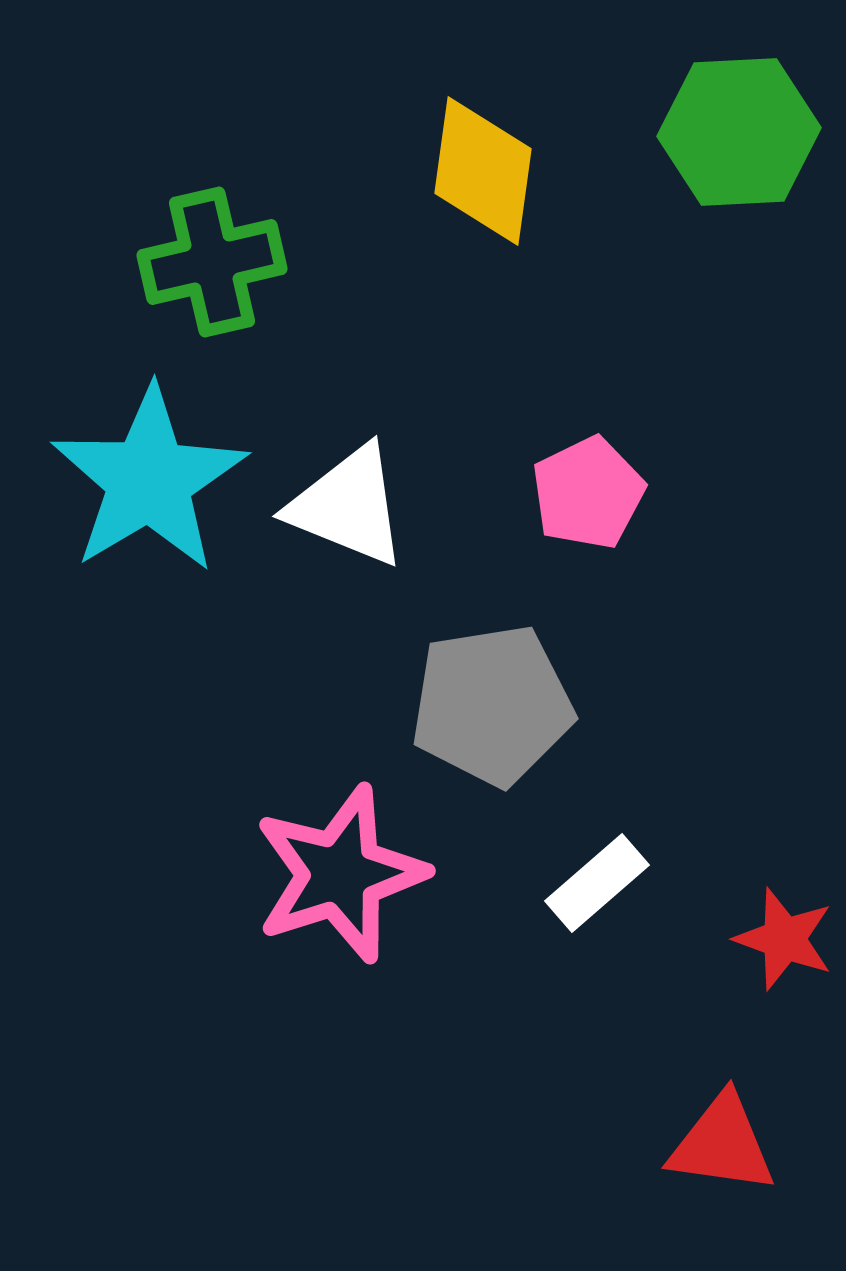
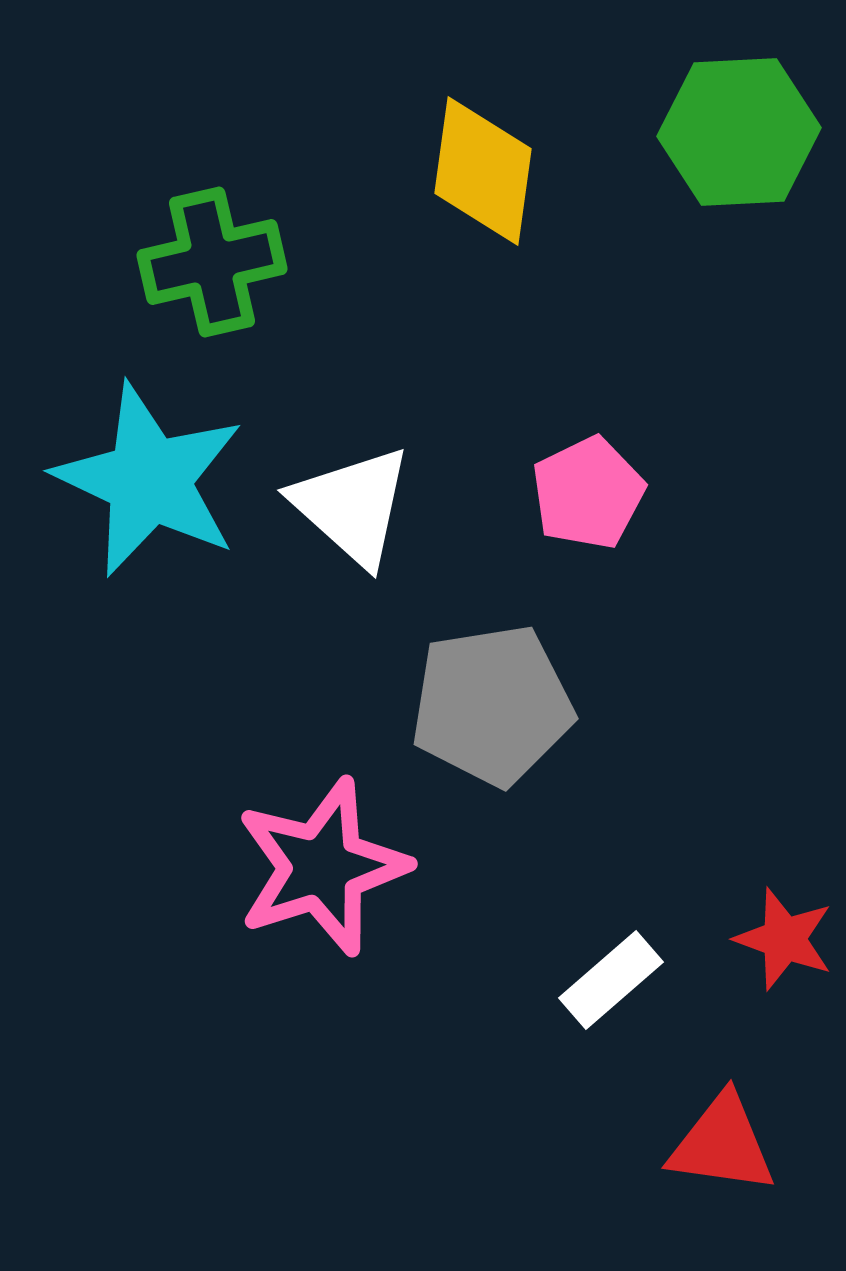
cyan star: rotated 16 degrees counterclockwise
white triangle: moved 4 px right; rotated 20 degrees clockwise
pink star: moved 18 px left, 7 px up
white rectangle: moved 14 px right, 97 px down
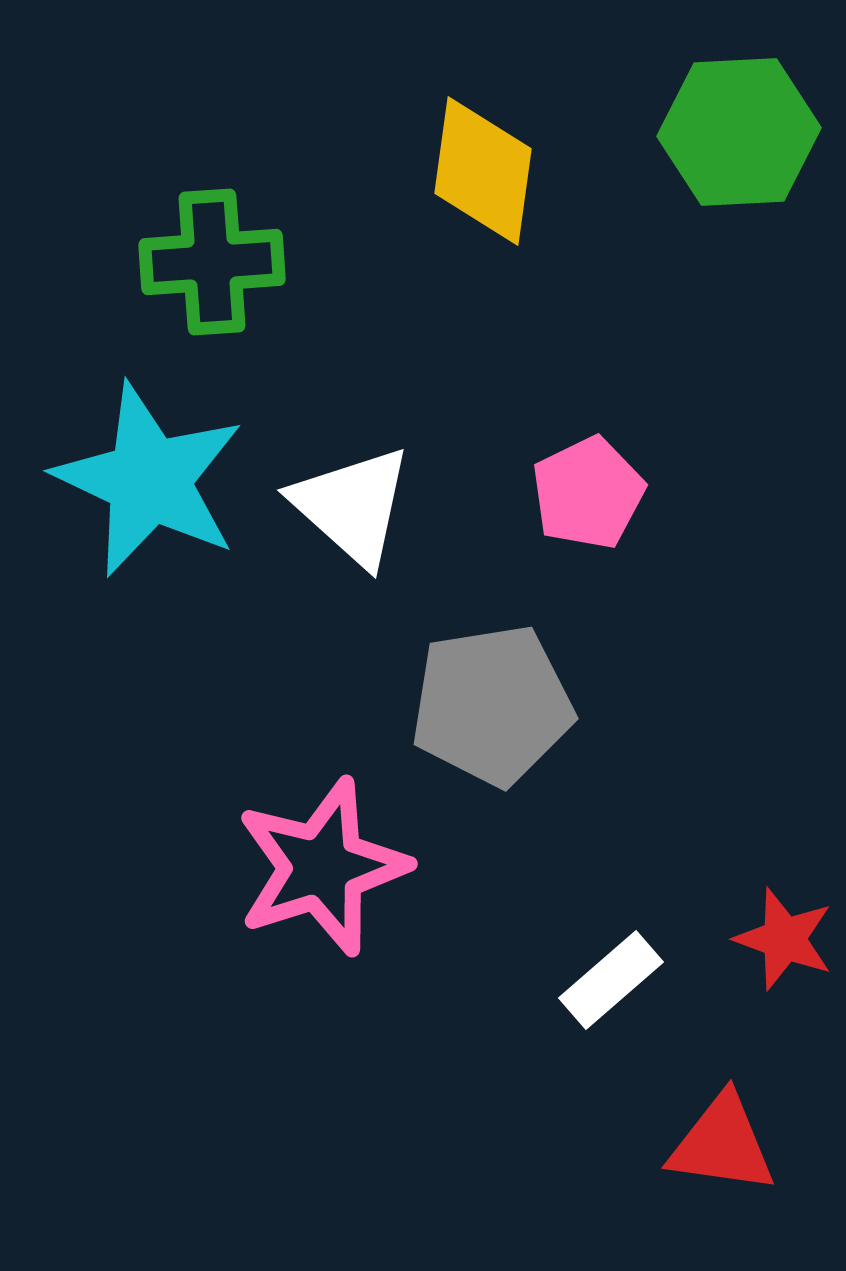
green cross: rotated 9 degrees clockwise
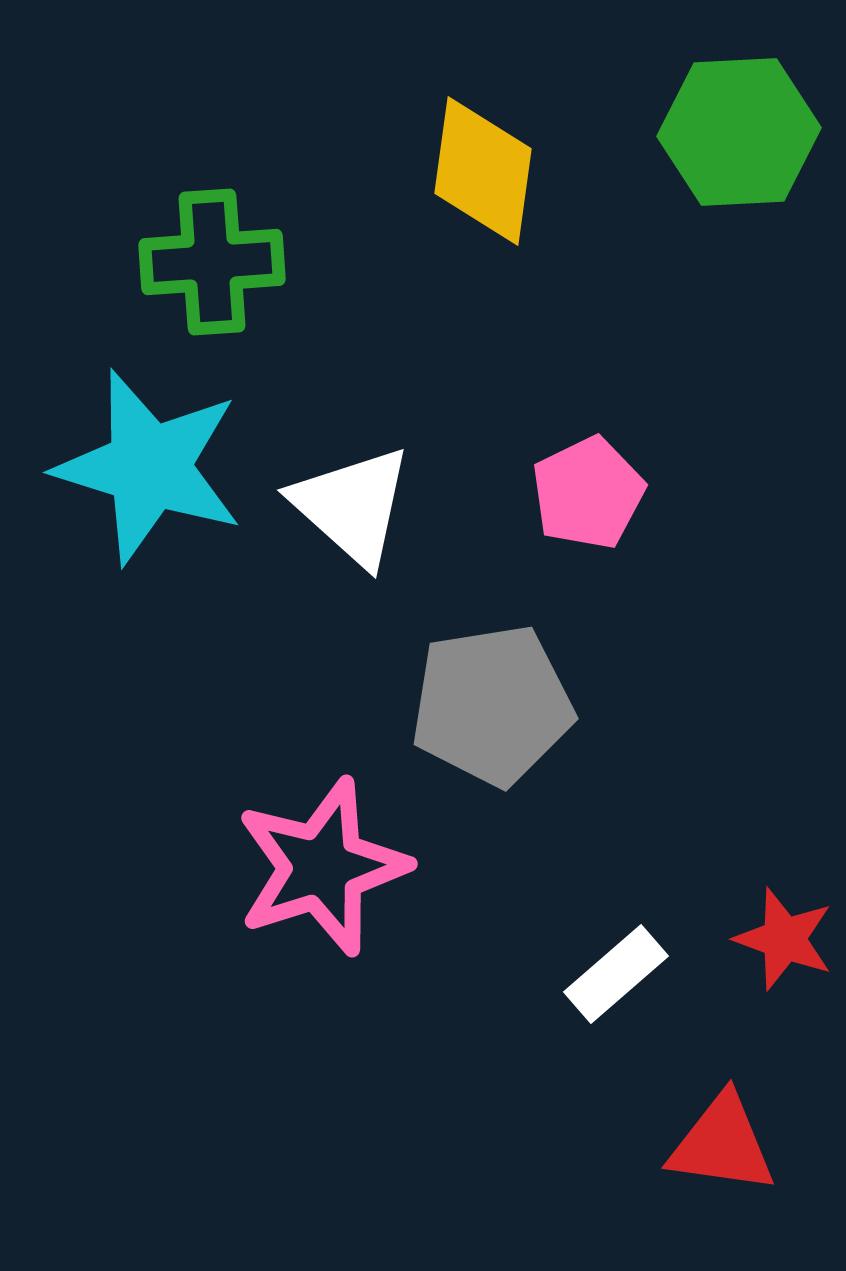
cyan star: moved 13 px up; rotated 8 degrees counterclockwise
white rectangle: moved 5 px right, 6 px up
